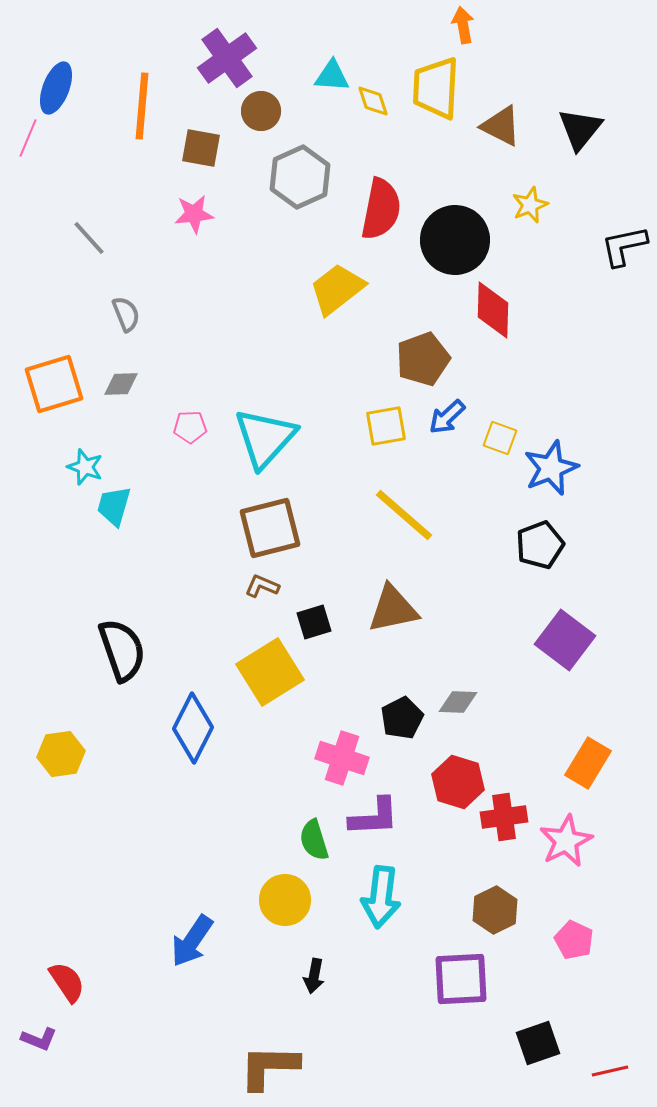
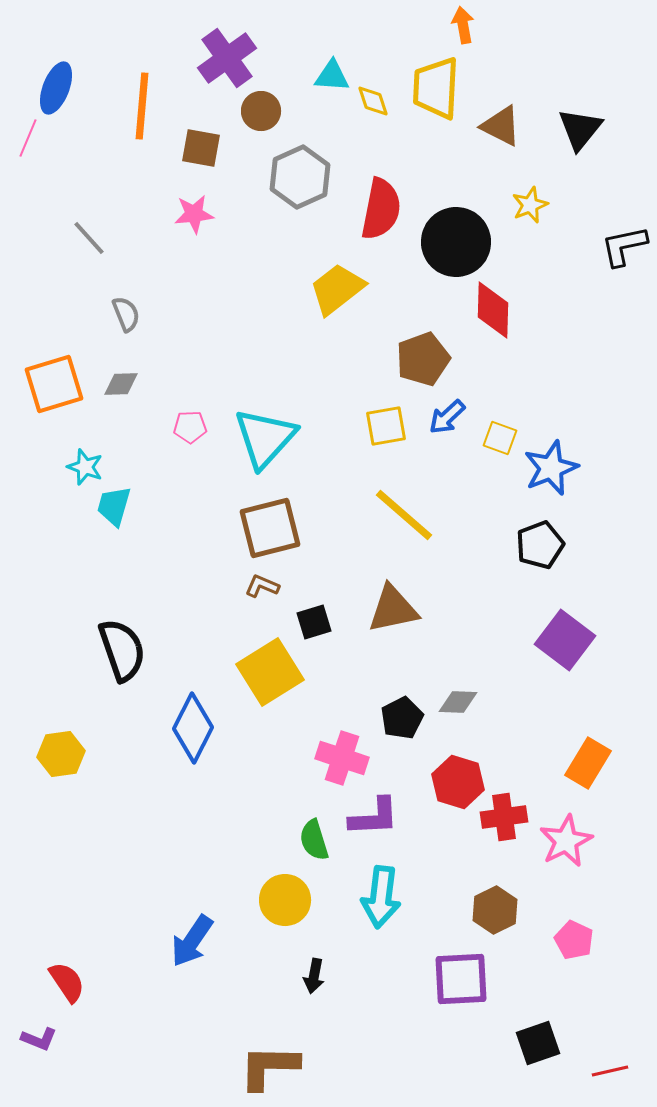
black circle at (455, 240): moved 1 px right, 2 px down
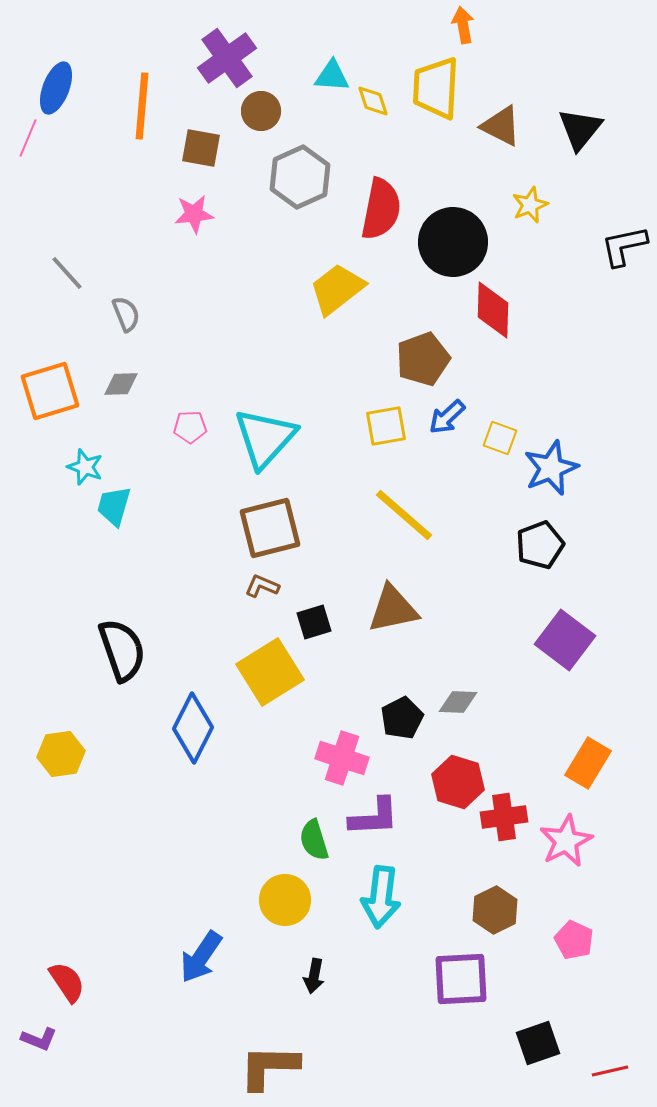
gray line at (89, 238): moved 22 px left, 35 px down
black circle at (456, 242): moved 3 px left
orange square at (54, 384): moved 4 px left, 7 px down
blue arrow at (192, 941): moved 9 px right, 16 px down
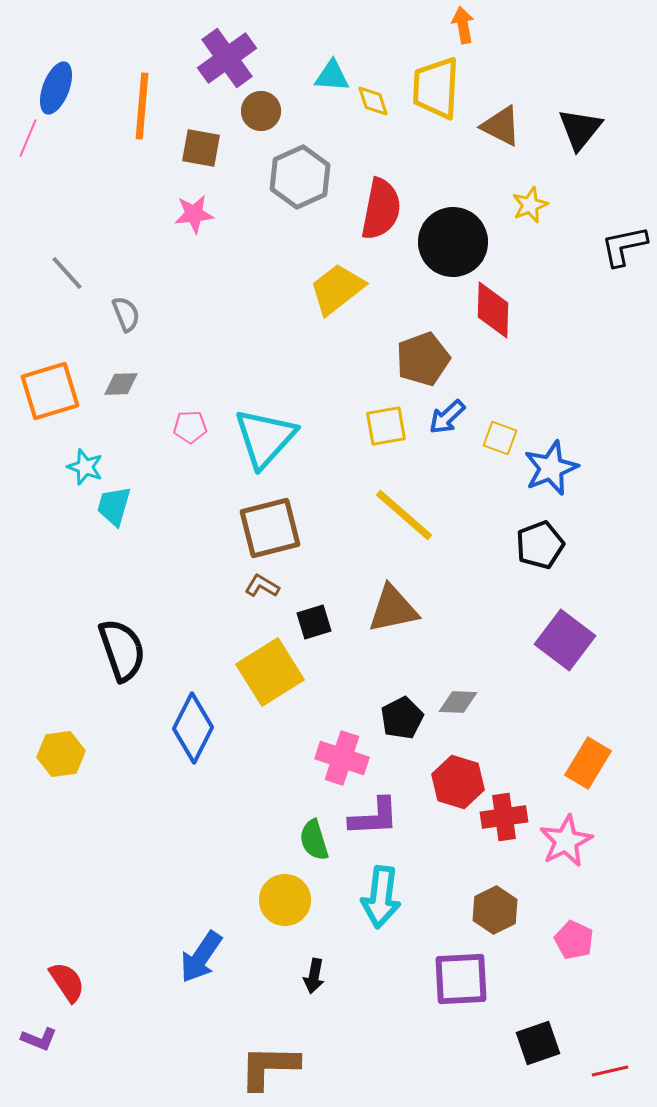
brown L-shape at (262, 586): rotated 8 degrees clockwise
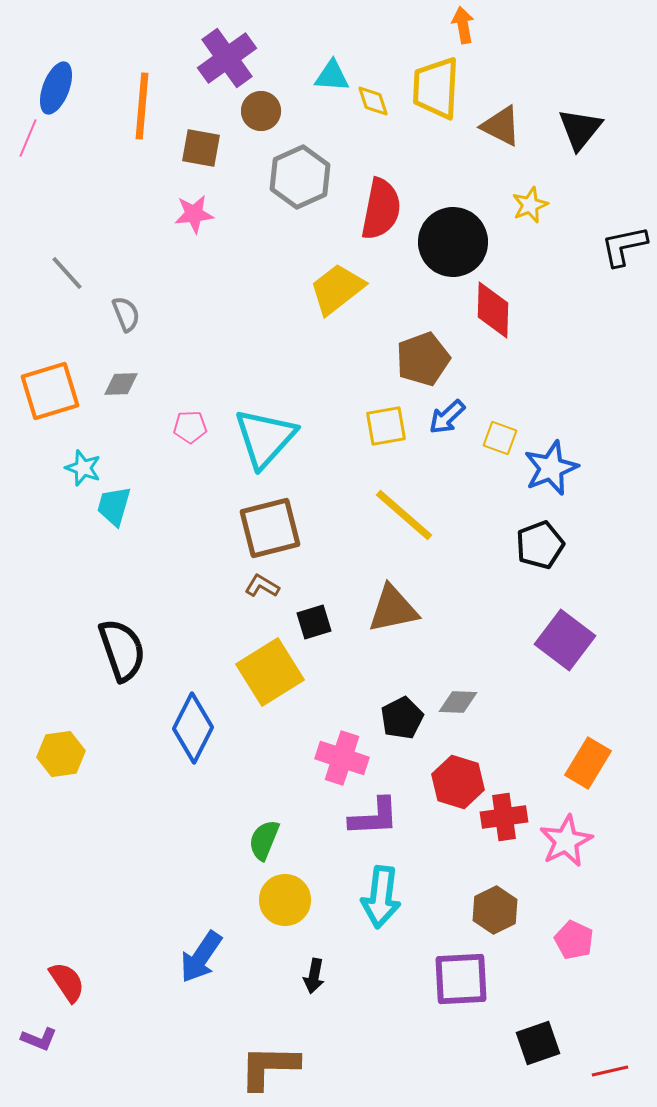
cyan star at (85, 467): moved 2 px left, 1 px down
green semicircle at (314, 840): moved 50 px left; rotated 39 degrees clockwise
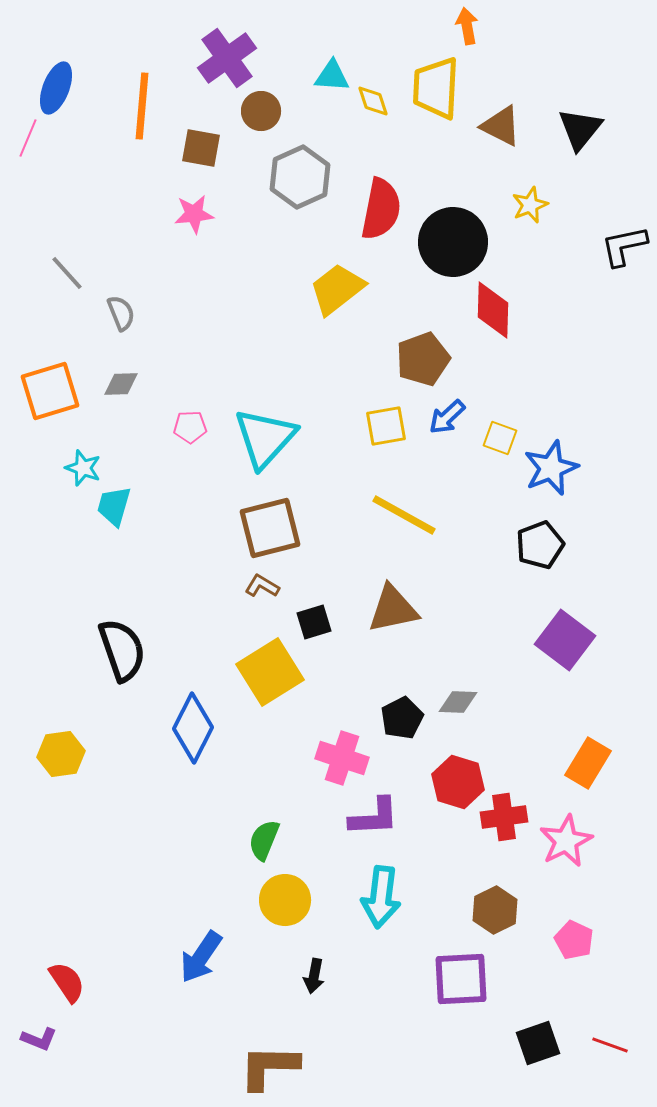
orange arrow at (463, 25): moved 4 px right, 1 px down
gray semicircle at (126, 314): moved 5 px left, 1 px up
yellow line at (404, 515): rotated 12 degrees counterclockwise
red line at (610, 1071): moved 26 px up; rotated 33 degrees clockwise
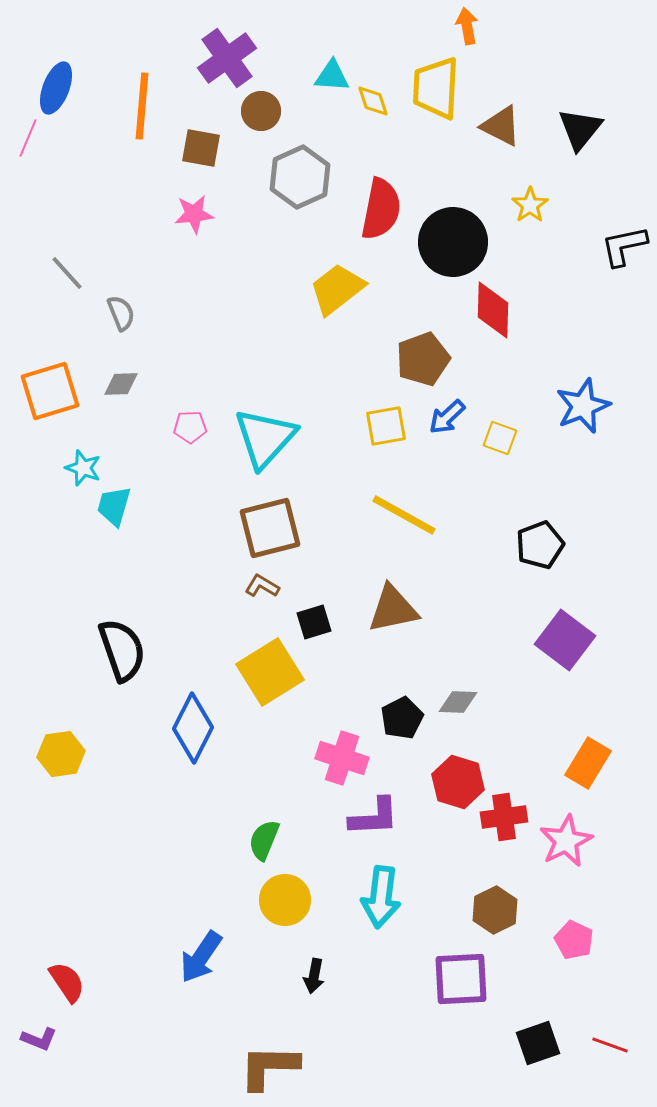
yellow star at (530, 205): rotated 12 degrees counterclockwise
blue star at (551, 468): moved 32 px right, 62 px up
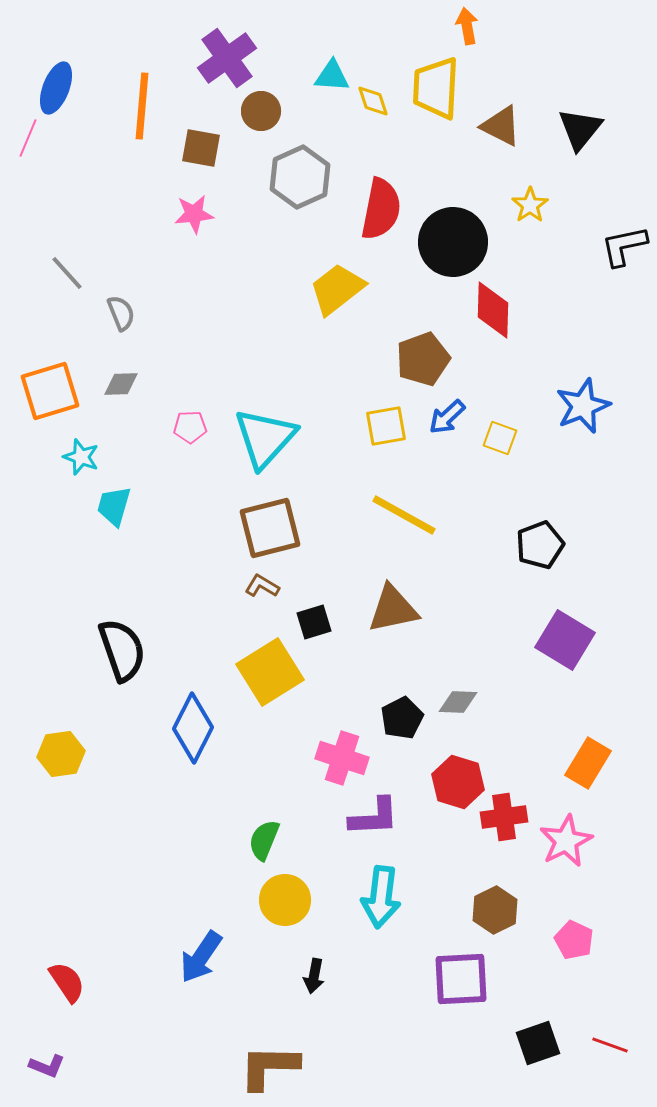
cyan star at (83, 468): moved 2 px left, 11 px up
purple square at (565, 640): rotated 6 degrees counterclockwise
purple L-shape at (39, 1039): moved 8 px right, 27 px down
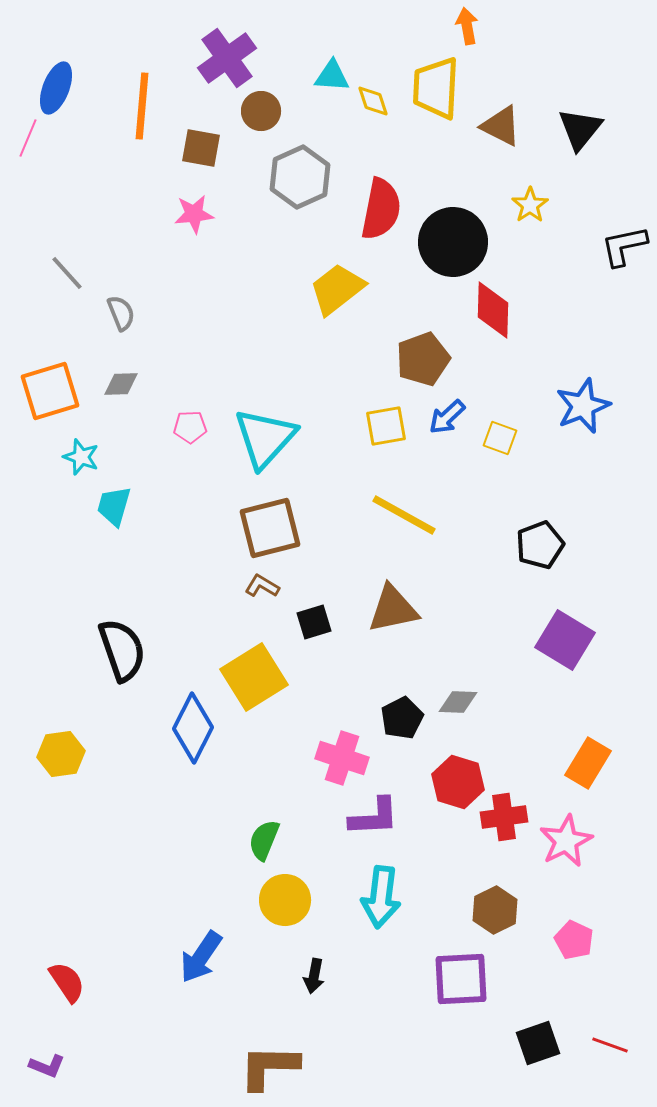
yellow square at (270, 672): moved 16 px left, 5 px down
